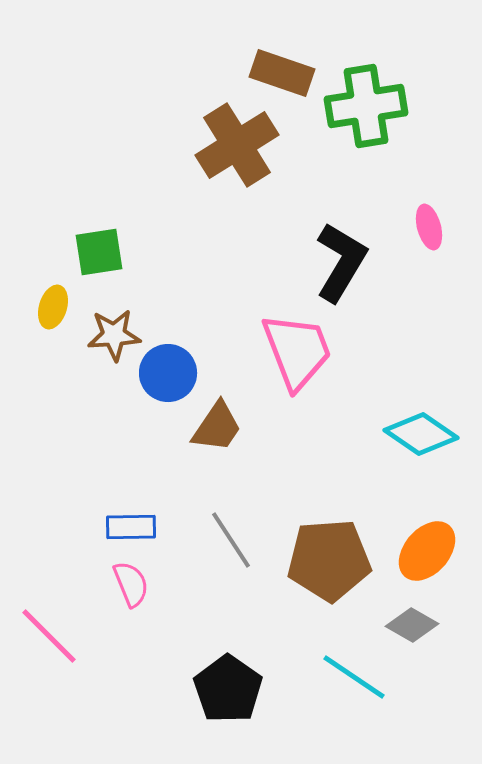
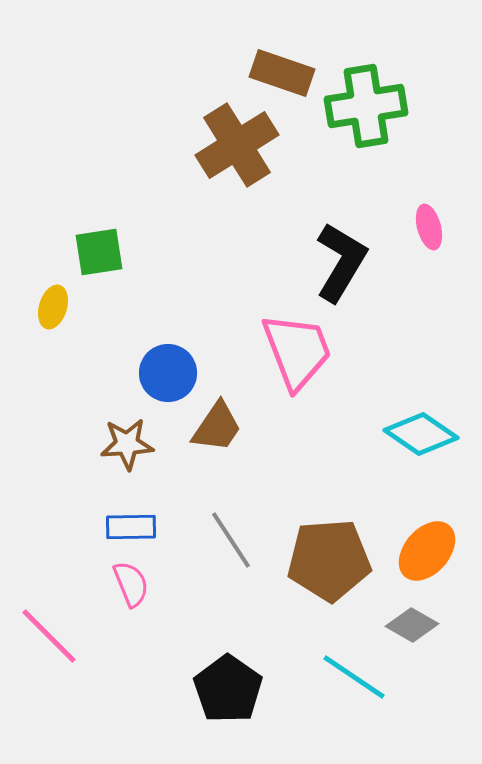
brown star: moved 13 px right, 109 px down
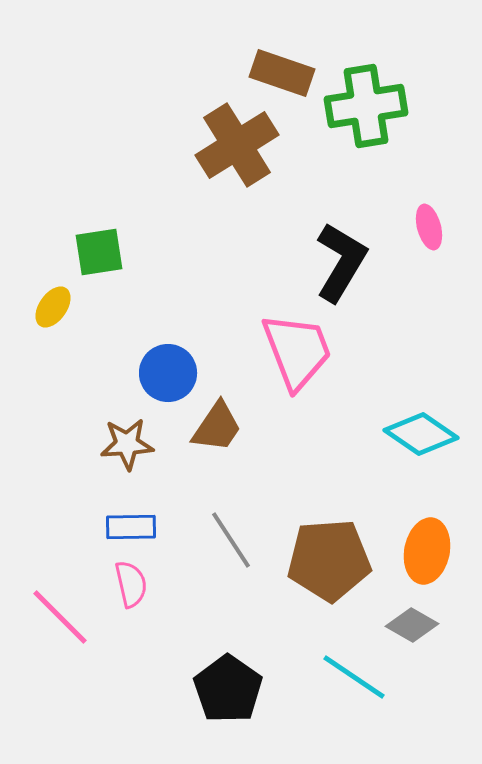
yellow ellipse: rotated 18 degrees clockwise
orange ellipse: rotated 30 degrees counterclockwise
pink semicircle: rotated 9 degrees clockwise
pink line: moved 11 px right, 19 px up
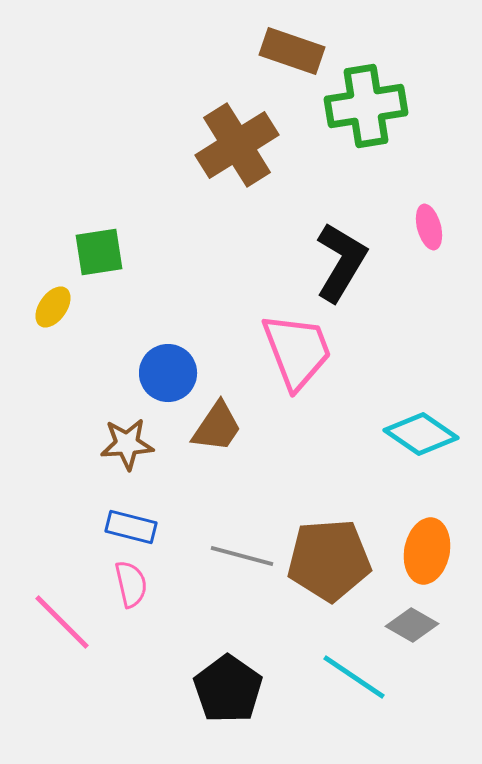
brown rectangle: moved 10 px right, 22 px up
blue rectangle: rotated 15 degrees clockwise
gray line: moved 11 px right, 16 px down; rotated 42 degrees counterclockwise
pink line: moved 2 px right, 5 px down
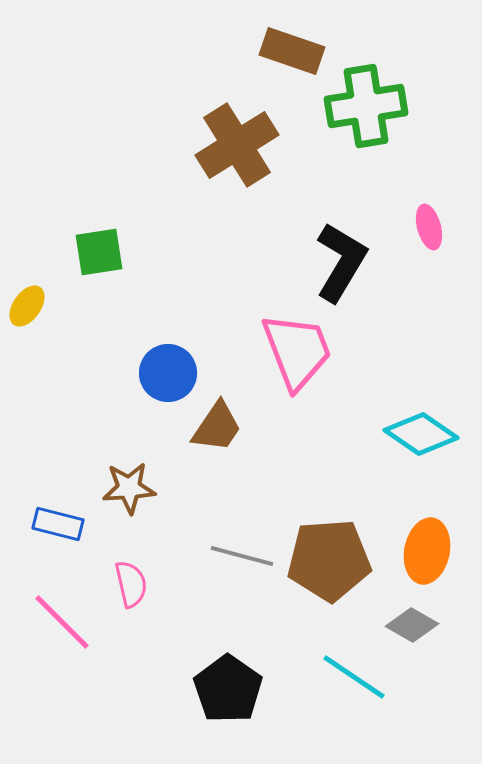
yellow ellipse: moved 26 px left, 1 px up
brown star: moved 2 px right, 44 px down
blue rectangle: moved 73 px left, 3 px up
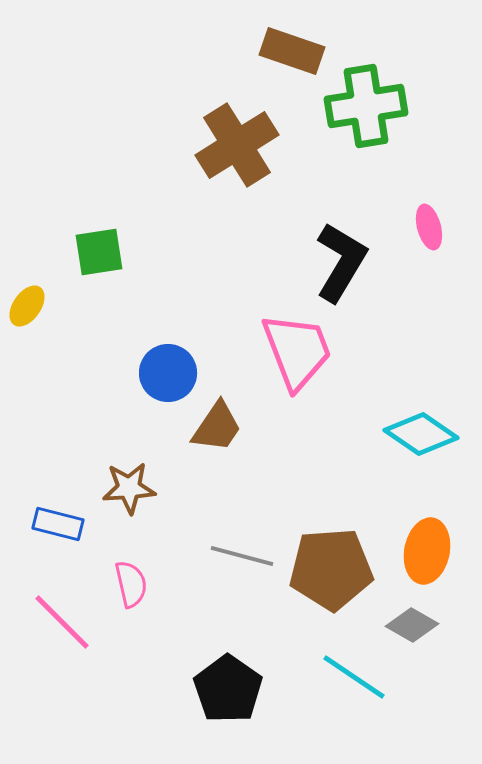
brown pentagon: moved 2 px right, 9 px down
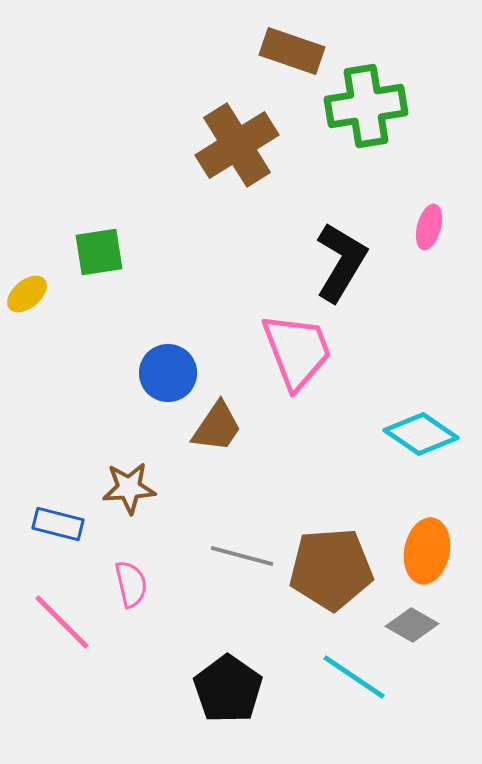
pink ellipse: rotated 30 degrees clockwise
yellow ellipse: moved 12 px up; rotated 15 degrees clockwise
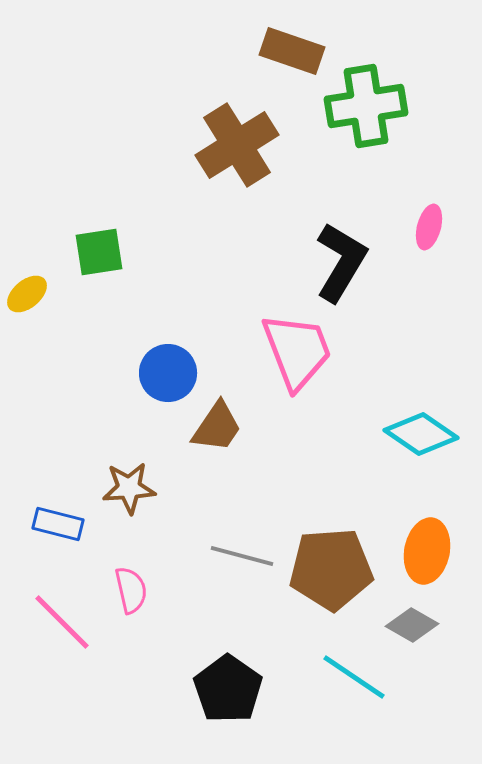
pink semicircle: moved 6 px down
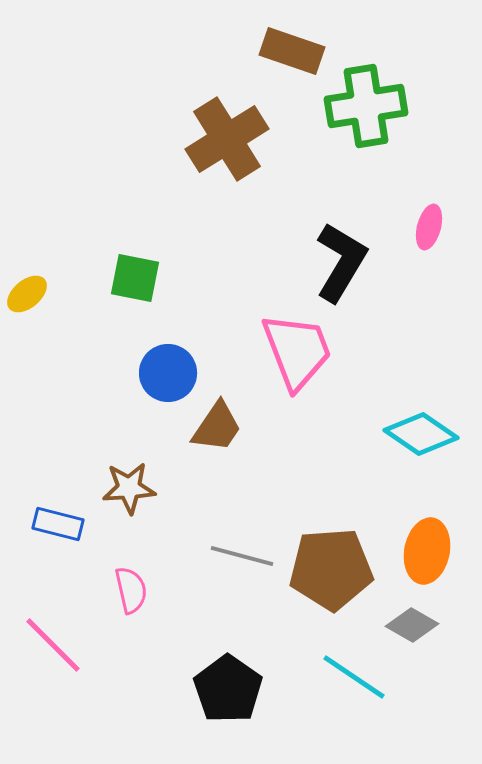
brown cross: moved 10 px left, 6 px up
green square: moved 36 px right, 26 px down; rotated 20 degrees clockwise
pink line: moved 9 px left, 23 px down
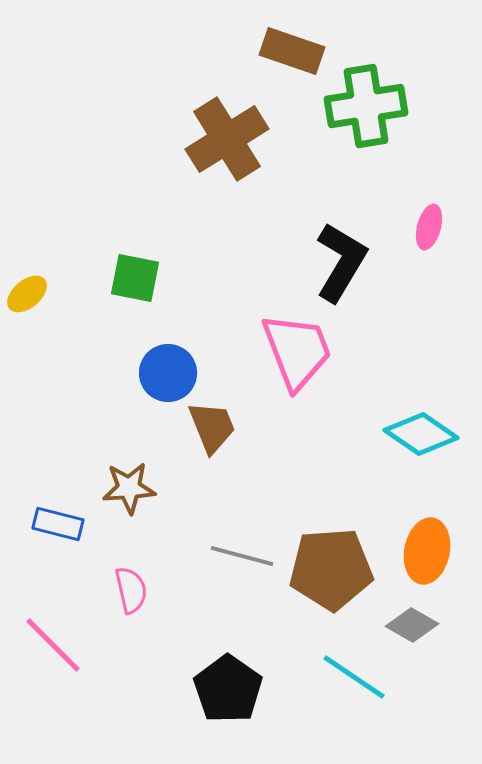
brown trapezoid: moved 5 px left; rotated 56 degrees counterclockwise
